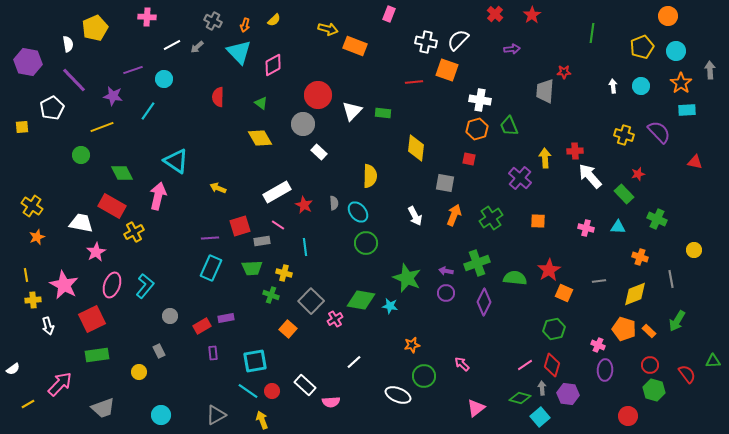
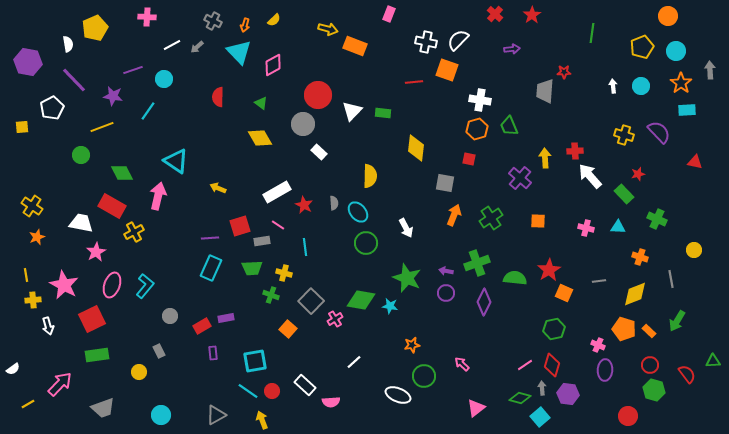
white arrow at (415, 216): moved 9 px left, 12 px down
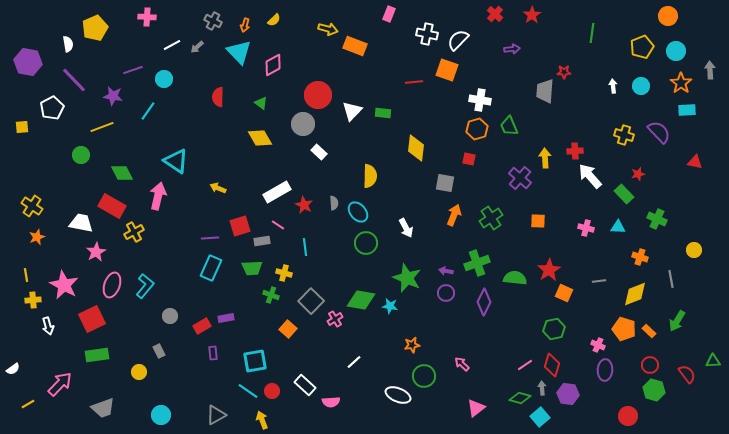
white cross at (426, 42): moved 1 px right, 8 px up
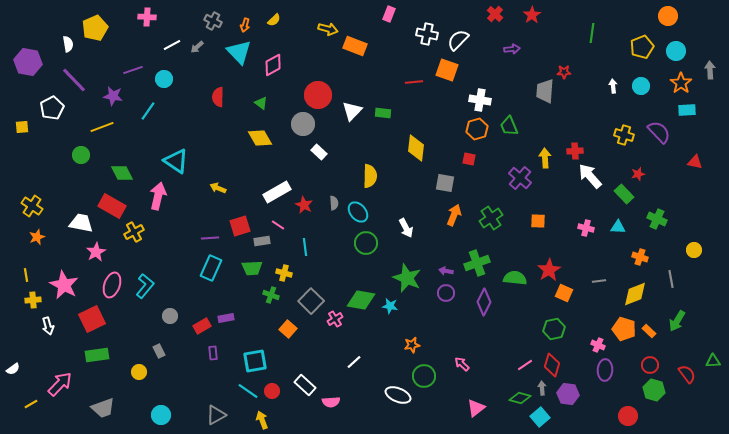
yellow line at (28, 404): moved 3 px right
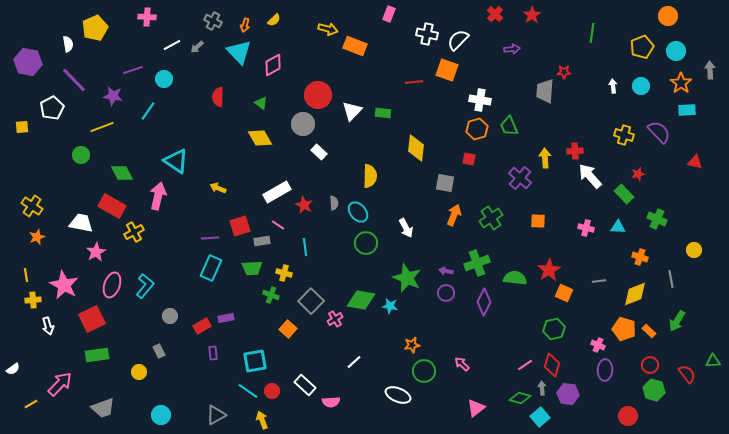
green circle at (424, 376): moved 5 px up
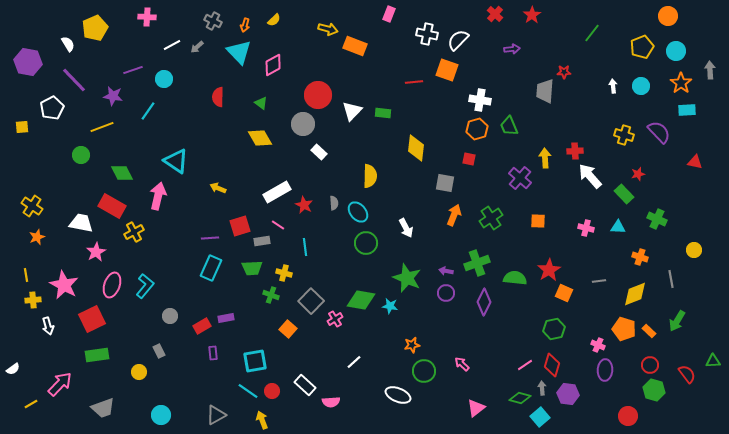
green line at (592, 33): rotated 30 degrees clockwise
white semicircle at (68, 44): rotated 21 degrees counterclockwise
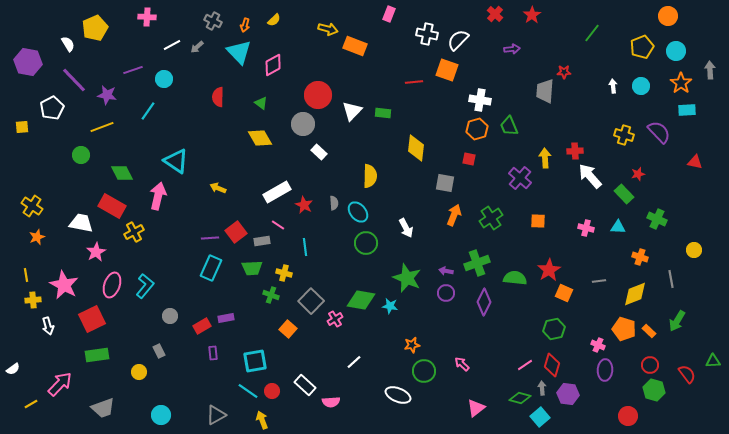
purple star at (113, 96): moved 6 px left, 1 px up
red square at (240, 226): moved 4 px left, 6 px down; rotated 20 degrees counterclockwise
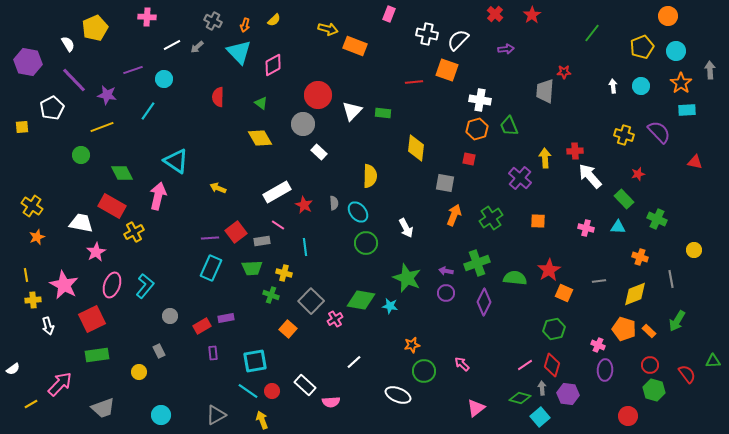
purple arrow at (512, 49): moved 6 px left
green rectangle at (624, 194): moved 5 px down
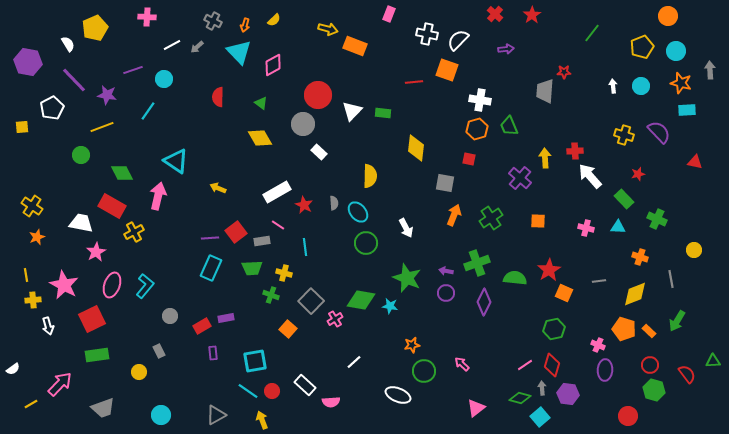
orange star at (681, 83): rotated 20 degrees counterclockwise
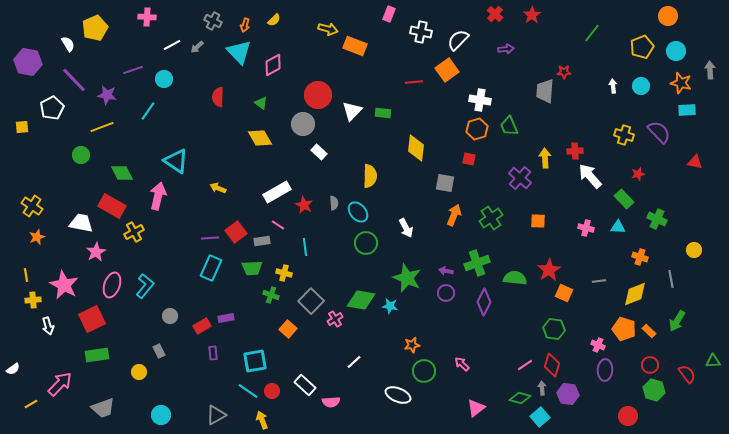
white cross at (427, 34): moved 6 px left, 2 px up
orange square at (447, 70): rotated 35 degrees clockwise
green hexagon at (554, 329): rotated 20 degrees clockwise
